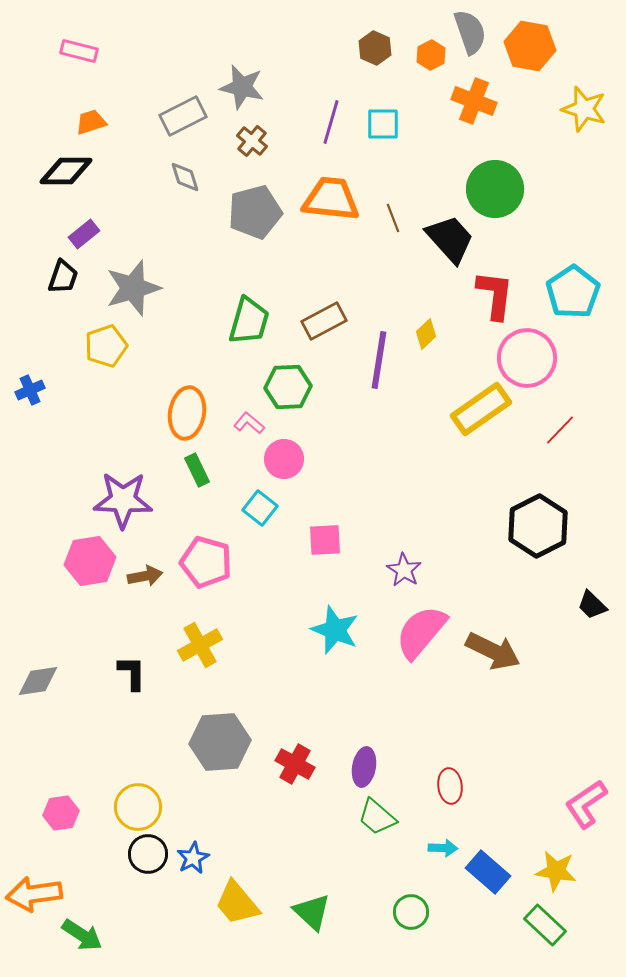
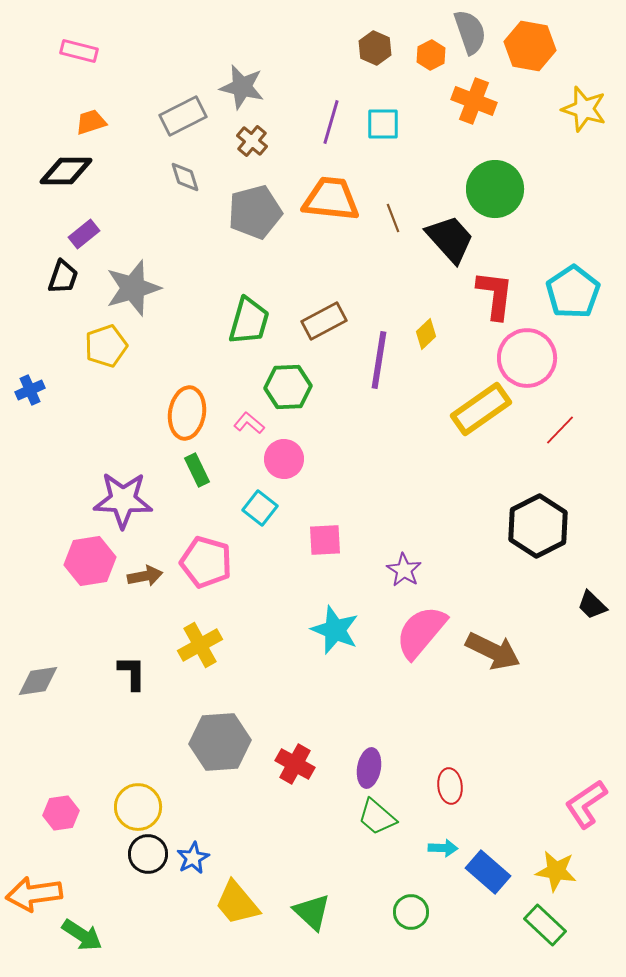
purple ellipse at (364, 767): moved 5 px right, 1 px down
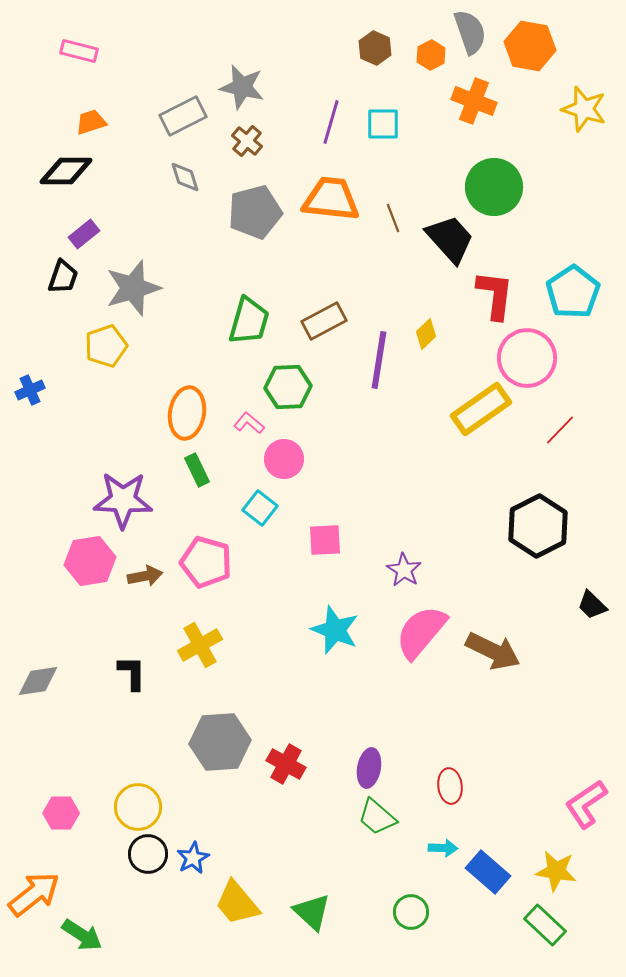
brown cross at (252, 141): moved 5 px left
green circle at (495, 189): moved 1 px left, 2 px up
red cross at (295, 764): moved 9 px left
pink hexagon at (61, 813): rotated 8 degrees clockwise
orange arrow at (34, 894): rotated 150 degrees clockwise
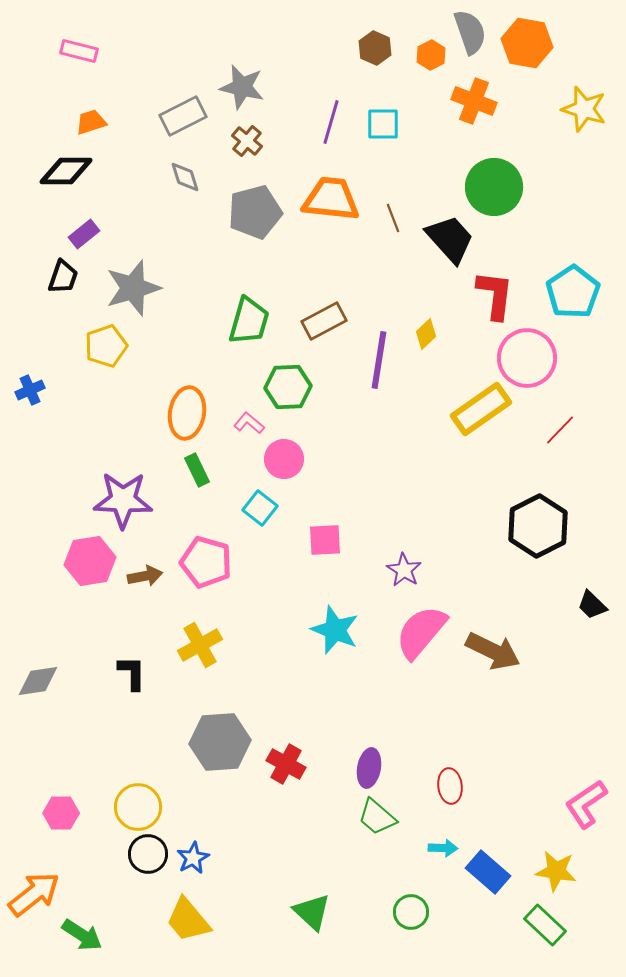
orange hexagon at (530, 46): moved 3 px left, 3 px up
yellow trapezoid at (237, 903): moved 49 px left, 17 px down
